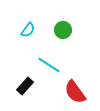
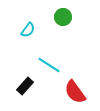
green circle: moved 13 px up
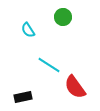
cyan semicircle: rotated 112 degrees clockwise
black rectangle: moved 2 px left, 11 px down; rotated 36 degrees clockwise
red semicircle: moved 5 px up
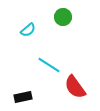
cyan semicircle: rotated 98 degrees counterclockwise
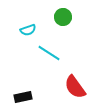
cyan semicircle: rotated 21 degrees clockwise
cyan line: moved 12 px up
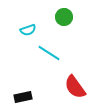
green circle: moved 1 px right
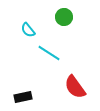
cyan semicircle: rotated 70 degrees clockwise
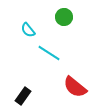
red semicircle: rotated 15 degrees counterclockwise
black rectangle: moved 1 px up; rotated 42 degrees counterclockwise
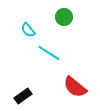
black rectangle: rotated 18 degrees clockwise
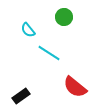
black rectangle: moved 2 px left
